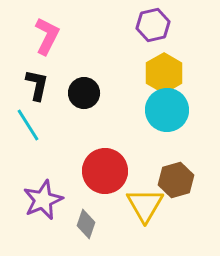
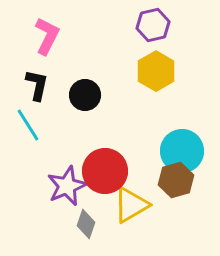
yellow hexagon: moved 8 px left, 2 px up
black circle: moved 1 px right, 2 px down
cyan circle: moved 15 px right, 41 px down
purple star: moved 24 px right, 14 px up
yellow triangle: moved 14 px left; rotated 30 degrees clockwise
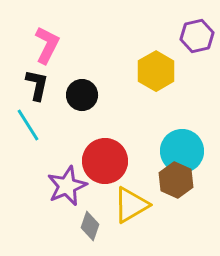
purple hexagon: moved 44 px right, 11 px down
pink L-shape: moved 9 px down
black circle: moved 3 px left
red circle: moved 10 px up
brown hexagon: rotated 20 degrees counterclockwise
gray diamond: moved 4 px right, 2 px down
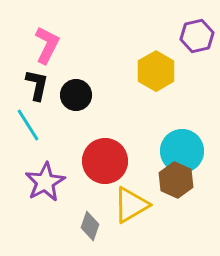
black circle: moved 6 px left
purple star: moved 22 px left, 4 px up; rotated 6 degrees counterclockwise
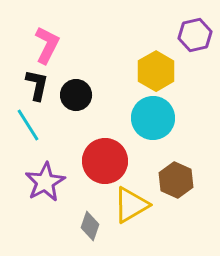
purple hexagon: moved 2 px left, 1 px up
cyan circle: moved 29 px left, 33 px up
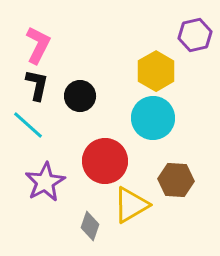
pink L-shape: moved 9 px left
black circle: moved 4 px right, 1 px down
cyan line: rotated 16 degrees counterclockwise
brown hexagon: rotated 20 degrees counterclockwise
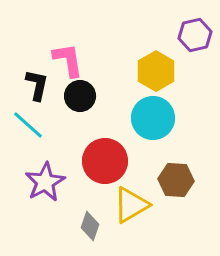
pink L-shape: moved 30 px right, 15 px down; rotated 36 degrees counterclockwise
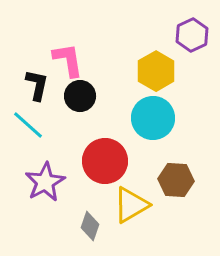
purple hexagon: moved 3 px left; rotated 12 degrees counterclockwise
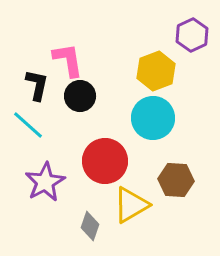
yellow hexagon: rotated 9 degrees clockwise
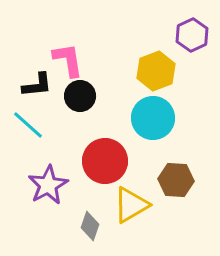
black L-shape: rotated 72 degrees clockwise
purple star: moved 3 px right, 3 px down
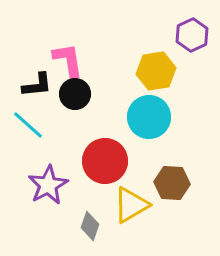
yellow hexagon: rotated 12 degrees clockwise
black circle: moved 5 px left, 2 px up
cyan circle: moved 4 px left, 1 px up
brown hexagon: moved 4 px left, 3 px down
